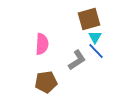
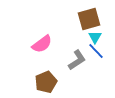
pink semicircle: rotated 50 degrees clockwise
brown pentagon: rotated 15 degrees counterclockwise
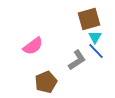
pink semicircle: moved 9 px left, 2 px down
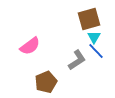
cyan triangle: moved 1 px left
pink semicircle: moved 3 px left
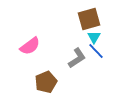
gray L-shape: moved 2 px up
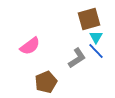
cyan triangle: moved 2 px right
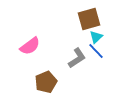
cyan triangle: rotated 16 degrees clockwise
